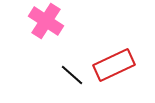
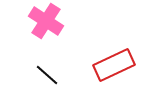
black line: moved 25 px left
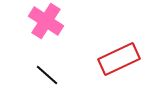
red rectangle: moved 5 px right, 6 px up
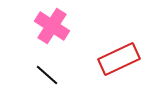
pink cross: moved 6 px right, 5 px down
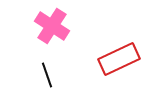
black line: rotated 30 degrees clockwise
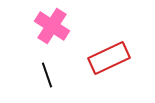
red rectangle: moved 10 px left, 1 px up
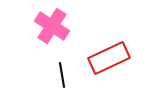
black line: moved 15 px right; rotated 10 degrees clockwise
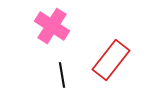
red rectangle: moved 2 px right, 2 px down; rotated 27 degrees counterclockwise
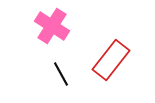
black line: moved 1 px left, 1 px up; rotated 20 degrees counterclockwise
